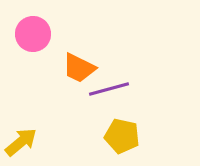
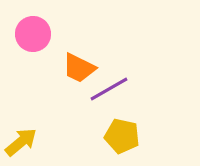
purple line: rotated 15 degrees counterclockwise
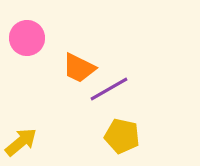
pink circle: moved 6 px left, 4 px down
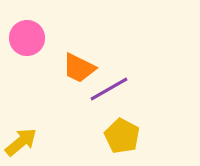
yellow pentagon: rotated 16 degrees clockwise
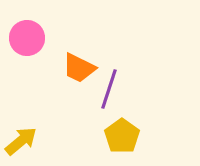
purple line: rotated 42 degrees counterclockwise
yellow pentagon: rotated 8 degrees clockwise
yellow arrow: moved 1 px up
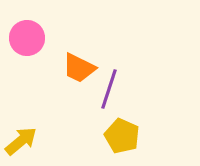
yellow pentagon: rotated 12 degrees counterclockwise
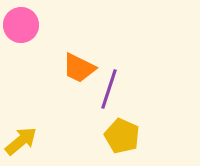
pink circle: moved 6 px left, 13 px up
